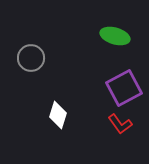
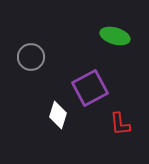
gray circle: moved 1 px up
purple square: moved 34 px left
red L-shape: rotated 30 degrees clockwise
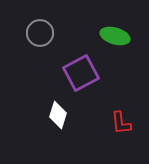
gray circle: moved 9 px right, 24 px up
purple square: moved 9 px left, 15 px up
red L-shape: moved 1 px right, 1 px up
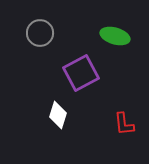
red L-shape: moved 3 px right, 1 px down
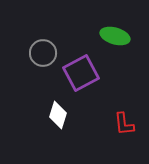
gray circle: moved 3 px right, 20 px down
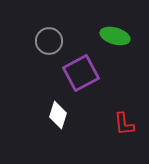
gray circle: moved 6 px right, 12 px up
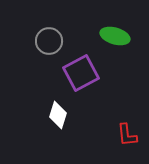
red L-shape: moved 3 px right, 11 px down
